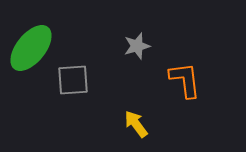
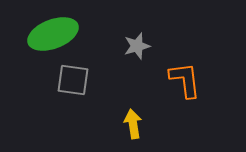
green ellipse: moved 22 px right, 14 px up; rotated 30 degrees clockwise
gray square: rotated 12 degrees clockwise
yellow arrow: moved 3 px left; rotated 28 degrees clockwise
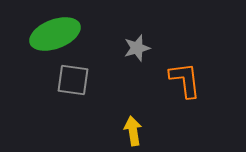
green ellipse: moved 2 px right
gray star: moved 2 px down
yellow arrow: moved 7 px down
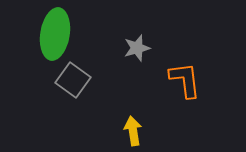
green ellipse: rotated 60 degrees counterclockwise
gray square: rotated 28 degrees clockwise
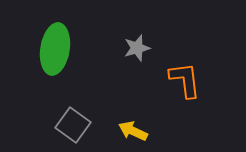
green ellipse: moved 15 px down
gray square: moved 45 px down
yellow arrow: rotated 56 degrees counterclockwise
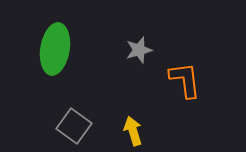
gray star: moved 2 px right, 2 px down
gray square: moved 1 px right, 1 px down
yellow arrow: rotated 48 degrees clockwise
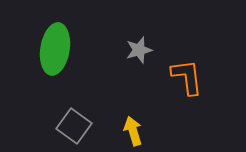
orange L-shape: moved 2 px right, 3 px up
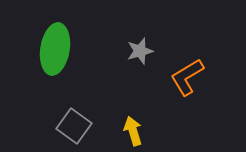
gray star: moved 1 px right, 1 px down
orange L-shape: rotated 114 degrees counterclockwise
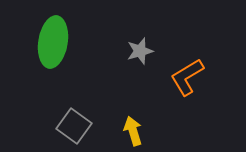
green ellipse: moved 2 px left, 7 px up
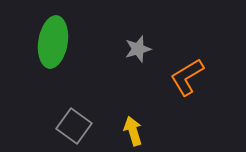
gray star: moved 2 px left, 2 px up
